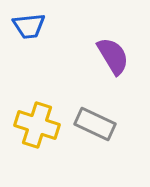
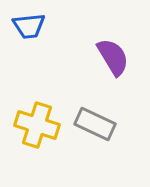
purple semicircle: moved 1 px down
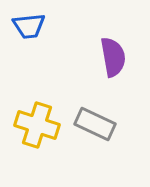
purple semicircle: rotated 21 degrees clockwise
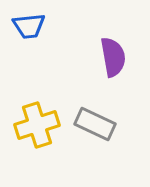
yellow cross: rotated 36 degrees counterclockwise
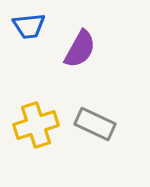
purple semicircle: moved 33 px left, 8 px up; rotated 39 degrees clockwise
yellow cross: moved 1 px left
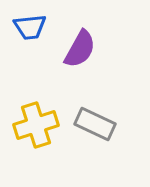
blue trapezoid: moved 1 px right, 1 px down
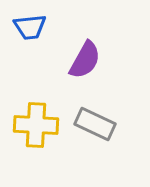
purple semicircle: moved 5 px right, 11 px down
yellow cross: rotated 21 degrees clockwise
